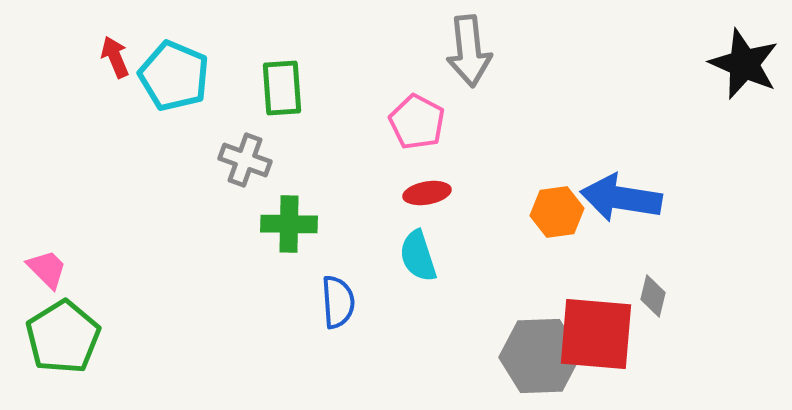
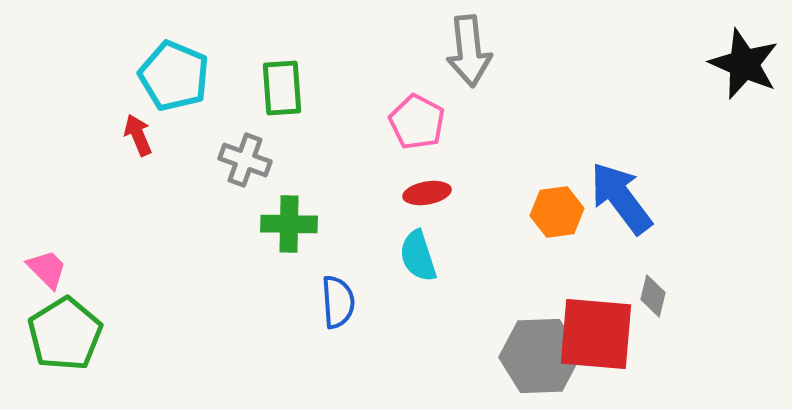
red arrow: moved 23 px right, 78 px down
blue arrow: rotated 44 degrees clockwise
green pentagon: moved 2 px right, 3 px up
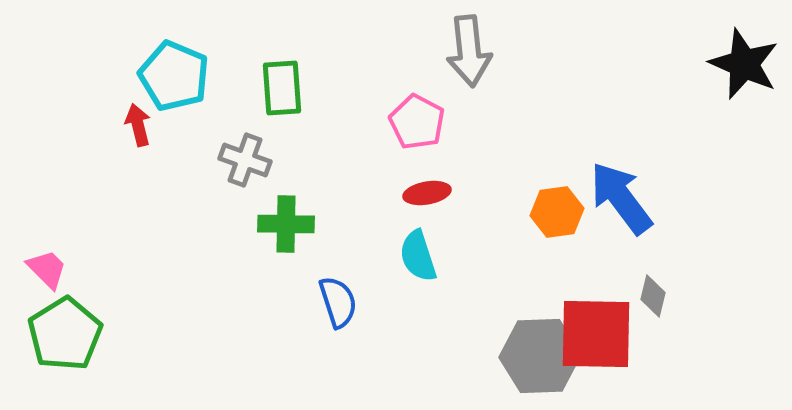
red arrow: moved 10 px up; rotated 9 degrees clockwise
green cross: moved 3 px left
blue semicircle: rotated 14 degrees counterclockwise
red square: rotated 4 degrees counterclockwise
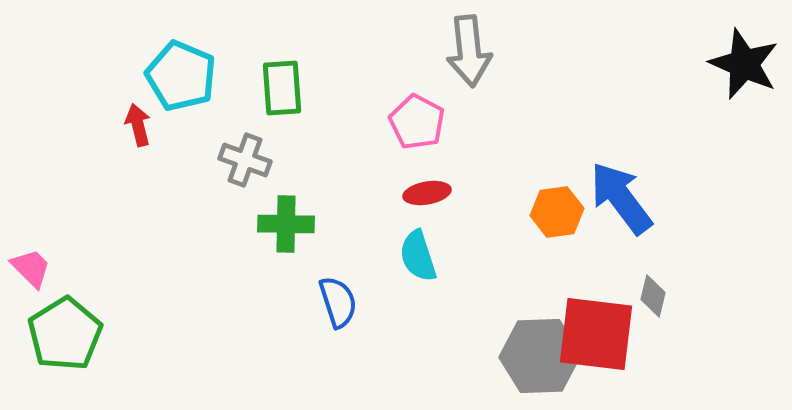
cyan pentagon: moved 7 px right
pink trapezoid: moved 16 px left, 1 px up
red square: rotated 6 degrees clockwise
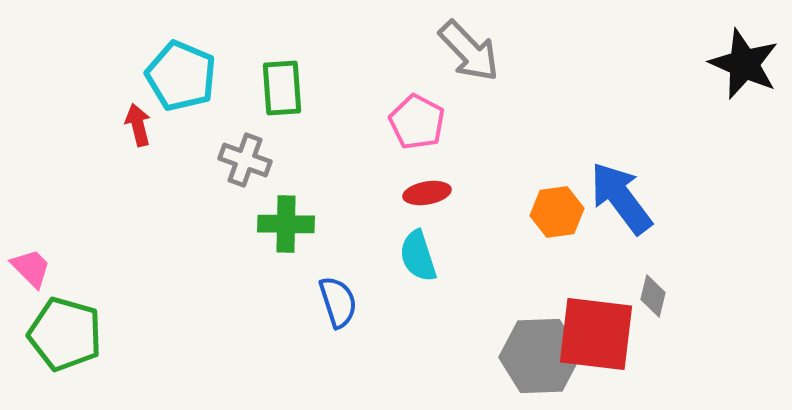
gray arrow: rotated 38 degrees counterclockwise
green pentagon: rotated 24 degrees counterclockwise
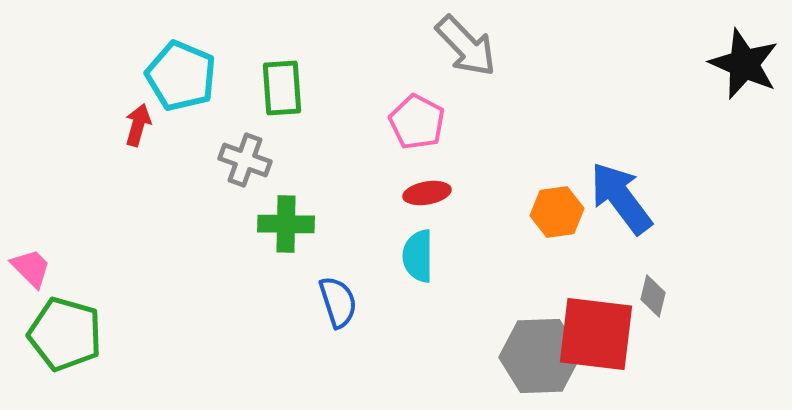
gray arrow: moved 3 px left, 5 px up
red arrow: rotated 30 degrees clockwise
cyan semicircle: rotated 18 degrees clockwise
